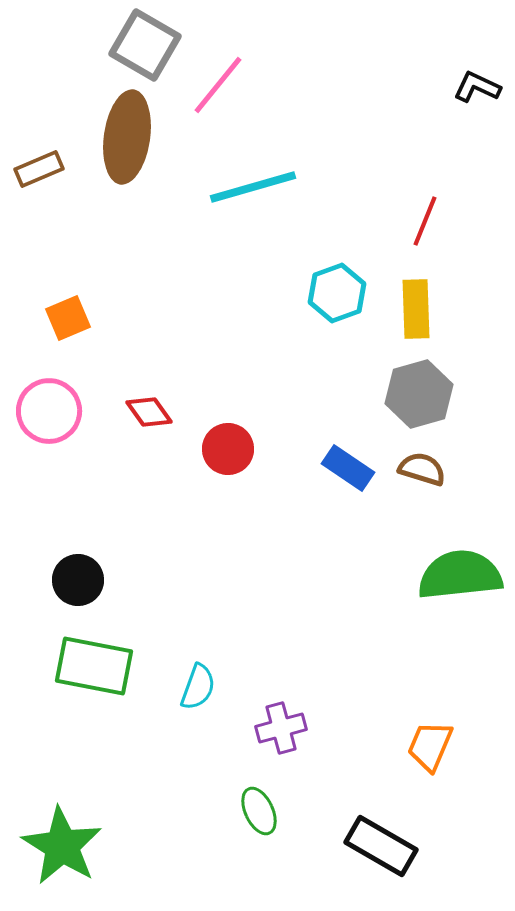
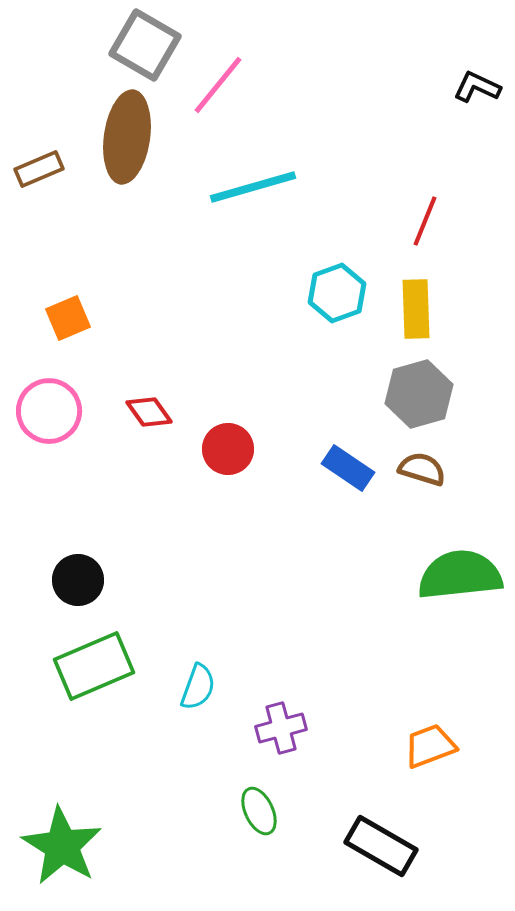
green rectangle: rotated 34 degrees counterclockwise
orange trapezoid: rotated 46 degrees clockwise
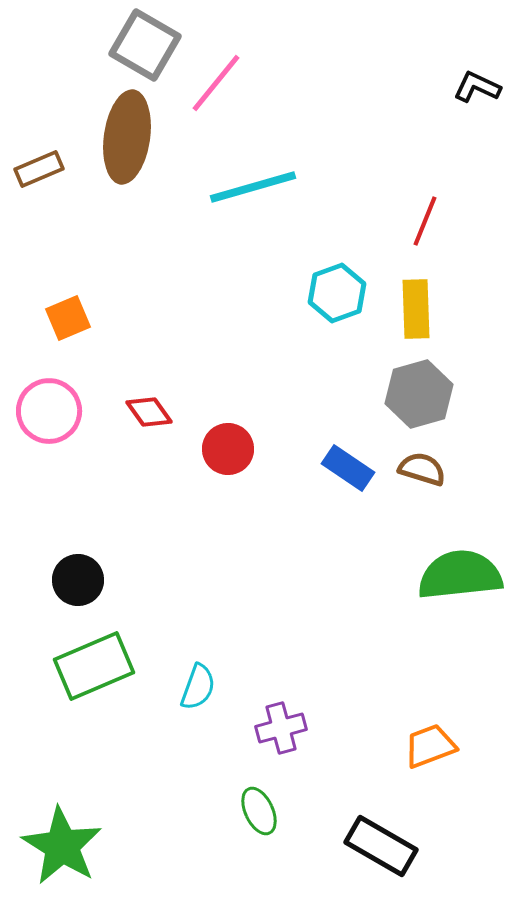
pink line: moved 2 px left, 2 px up
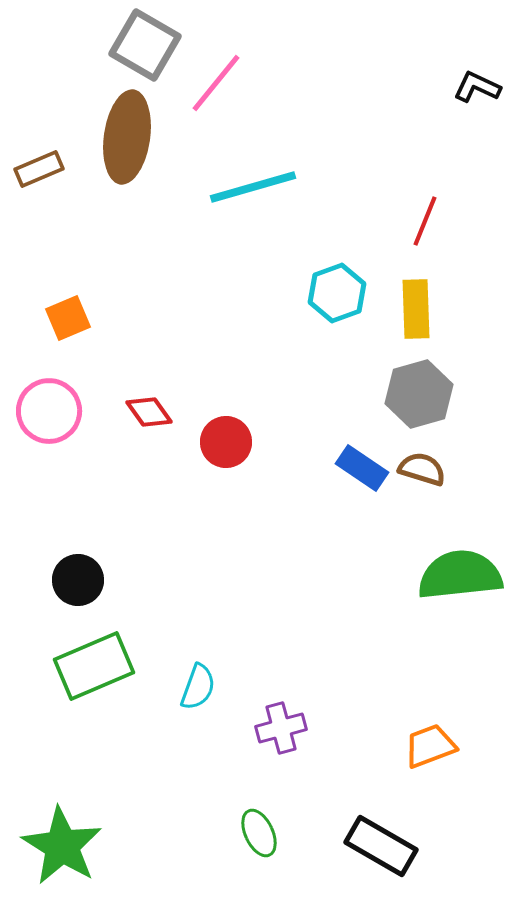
red circle: moved 2 px left, 7 px up
blue rectangle: moved 14 px right
green ellipse: moved 22 px down
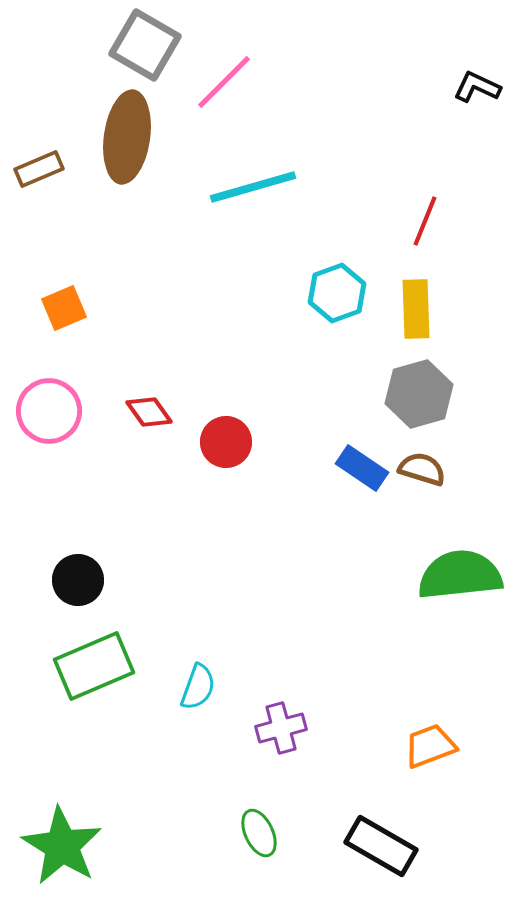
pink line: moved 8 px right, 1 px up; rotated 6 degrees clockwise
orange square: moved 4 px left, 10 px up
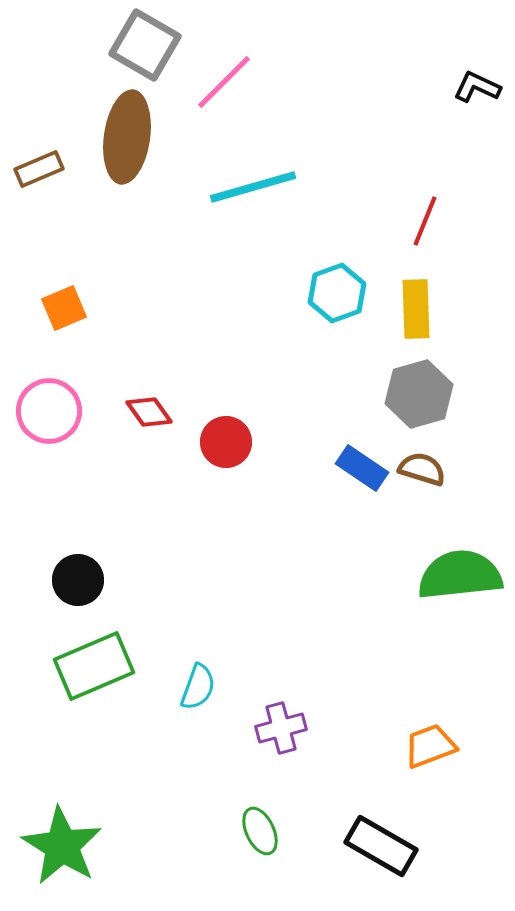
green ellipse: moved 1 px right, 2 px up
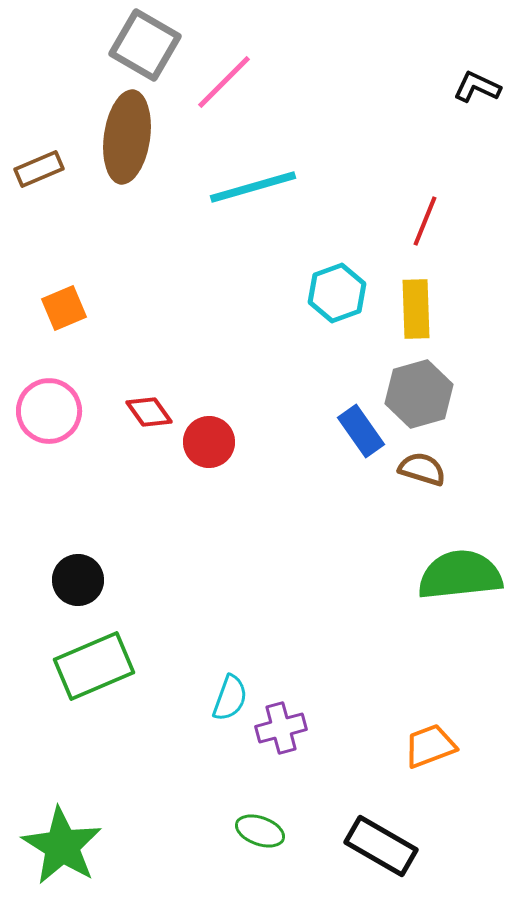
red circle: moved 17 px left
blue rectangle: moved 1 px left, 37 px up; rotated 21 degrees clockwise
cyan semicircle: moved 32 px right, 11 px down
green ellipse: rotated 45 degrees counterclockwise
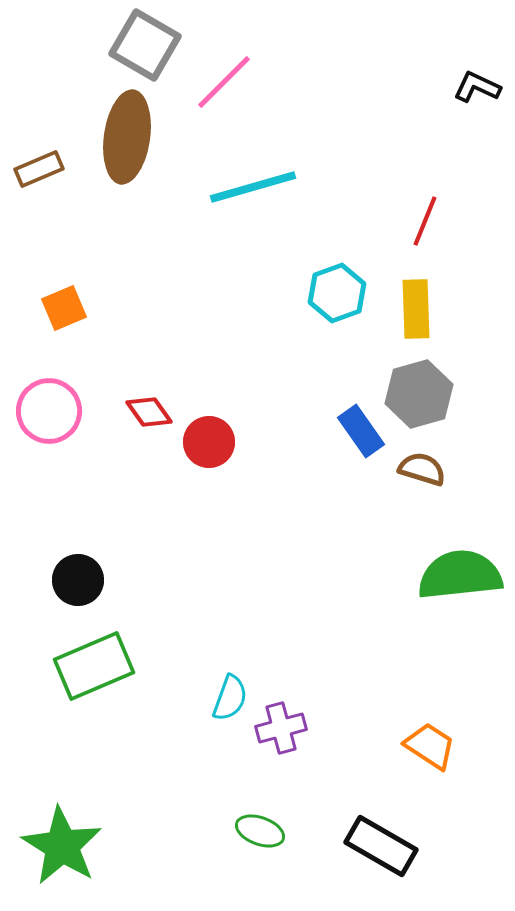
orange trapezoid: rotated 54 degrees clockwise
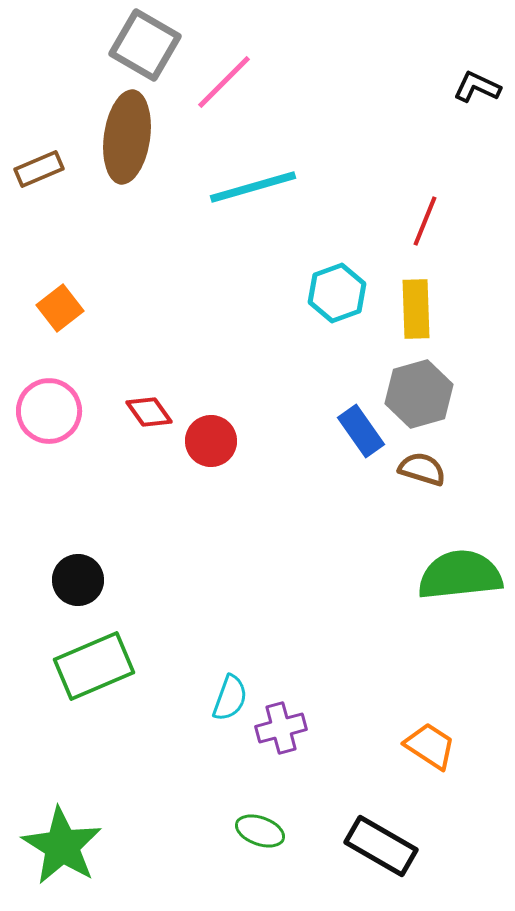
orange square: moved 4 px left; rotated 15 degrees counterclockwise
red circle: moved 2 px right, 1 px up
